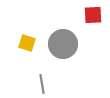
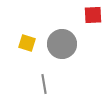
gray circle: moved 1 px left
gray line: moved 2 px right
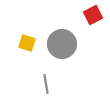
red square: rotated 24 degrees counterclockwise
gray line: moved 2 px right
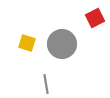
red square: moved 2 px right, 3 px down
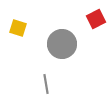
red square: moved 1 px right, 1 px down
yellow square: moved 9 px left, 15 px up
